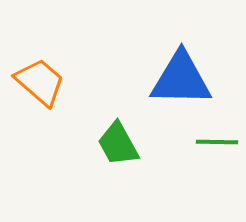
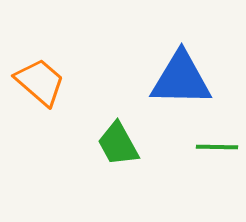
green line: moved 5 px down
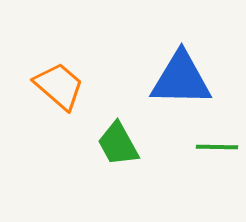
orange trapezoid: moved 19 px right, 4 px down
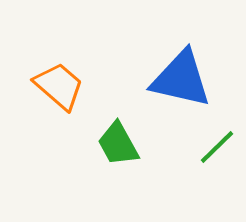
blue triangle: rotated 12 degrees clockwise
green line: rotated 45 degrees counterclockwise
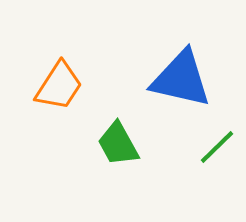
orange trapezoid: rotated 82 degrees clockwise
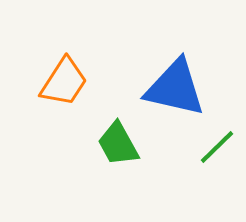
blue triangle: moved 6 px left, 9 px down
orange trapezoid: moved 5 px right, 4 px up
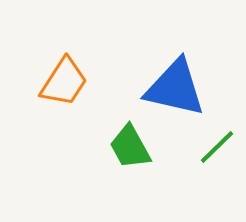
green trapezoid: moved 12 px right, 3 px down
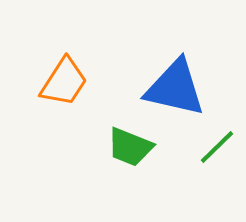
green trapezoid: rotated 39 degrees counterclockwise
